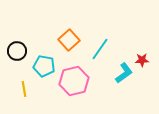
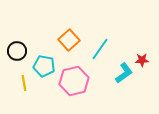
yellow line: moved 6 px up
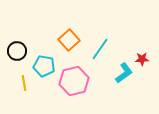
red star: moved 1 px up
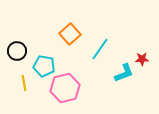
orange square: moved 1 px right, 6 px up
cyan L-shape: rotated 15 degrees clockwise
pink hexagon: moved 9 px left, 7 px down
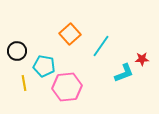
cyan line: moved 1 px right, 3 px up
pink hexagon: moved 2 px right, 1 px up; rotated 8 degrees clockwise
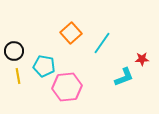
orange square: moved 1 px right, 1 px up
cyan line: moved 1 px right, 3 px up
black circle: moved 3 px left
cyan L-shape: moved 4 px down
yellow line: moved 6 px left, 7 px up
